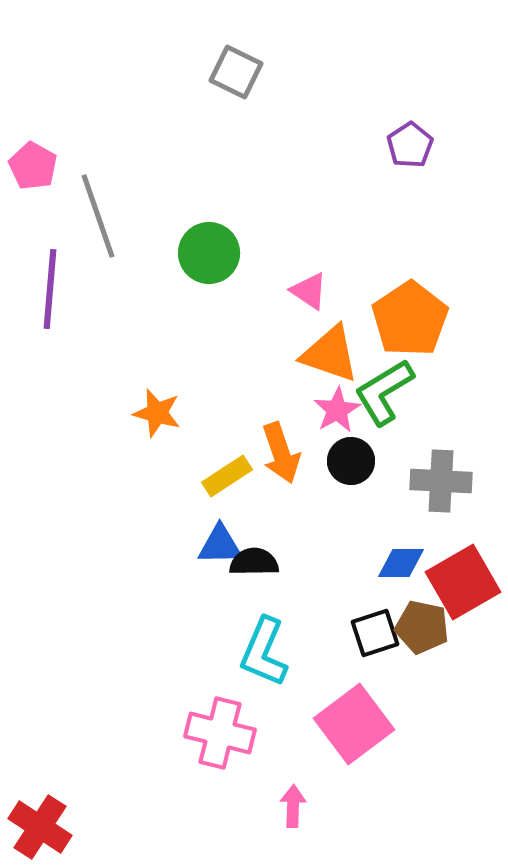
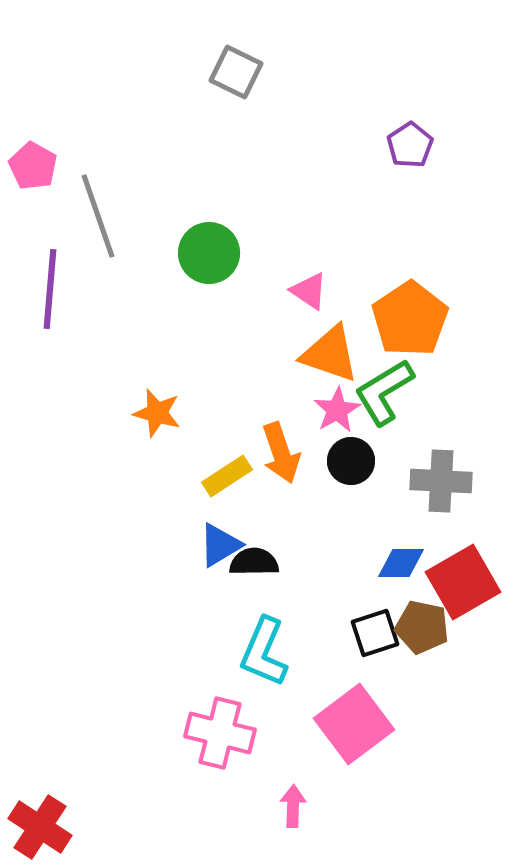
blue triangle: rotated 30 degrees counterclockwise
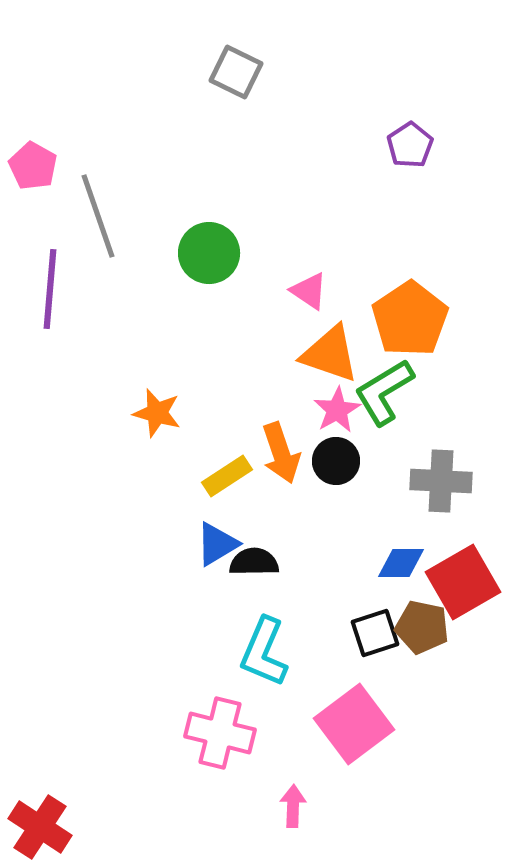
black circle: moved 15 px left
blue triangle: moved 3 px left, 1 px up
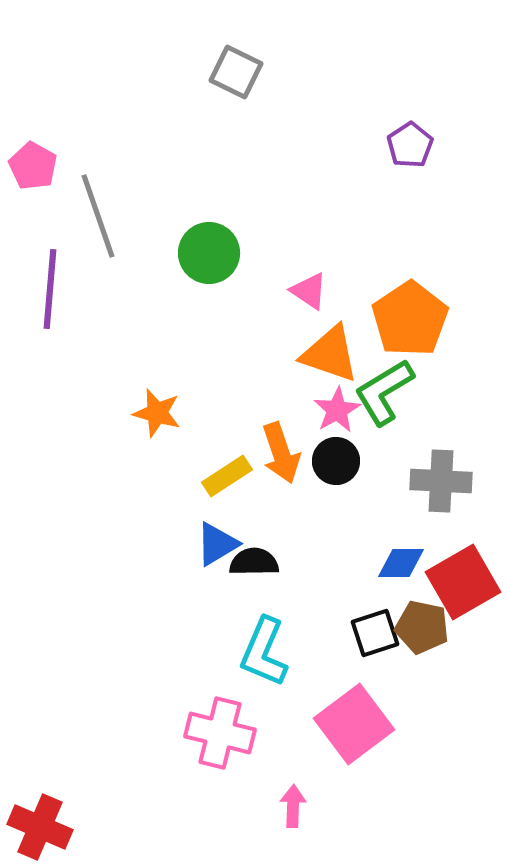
red cross: rotated 10 degrees counterclockwise
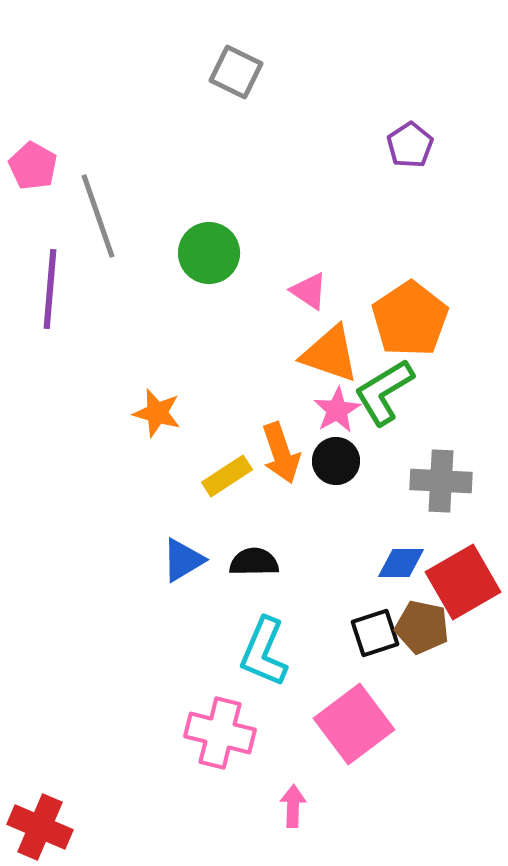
blue triangle: moved 34 px left, 16 px down
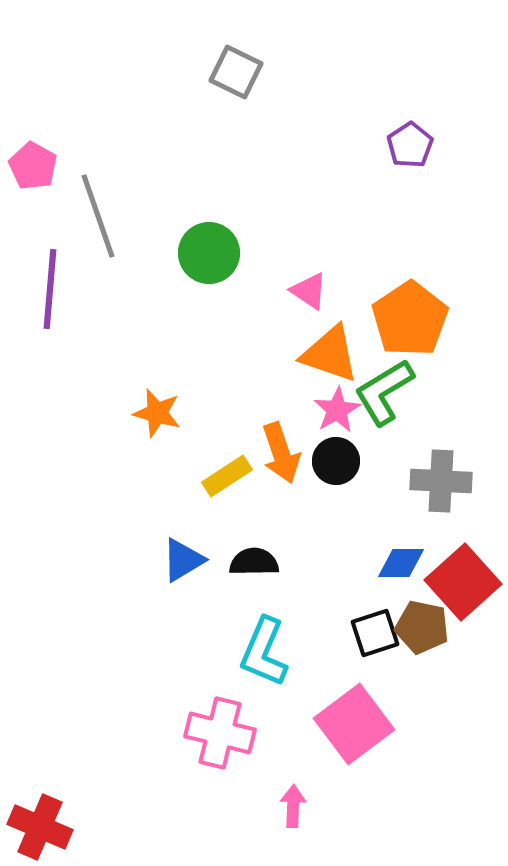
red square: rotated 12 degrees counterclockwise
